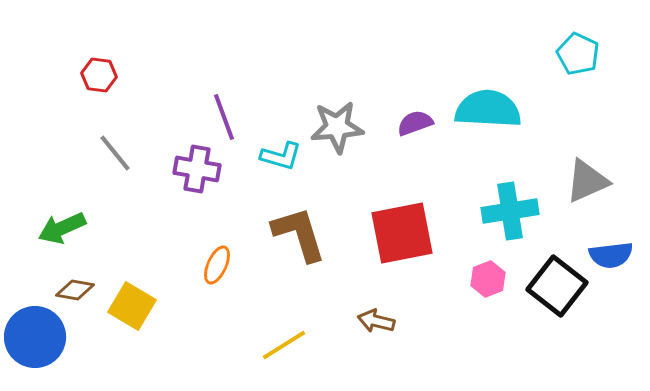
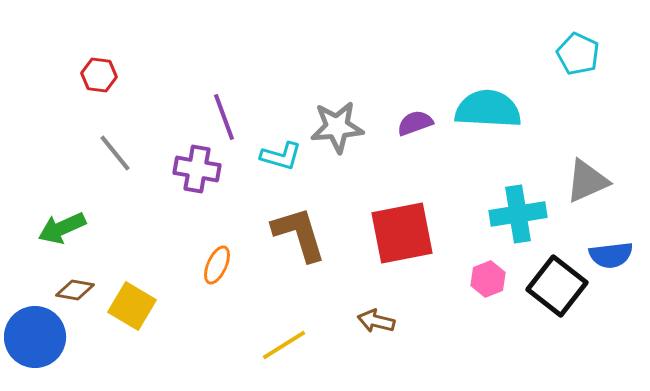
cyan cross: moved 8 px right, 3 px down
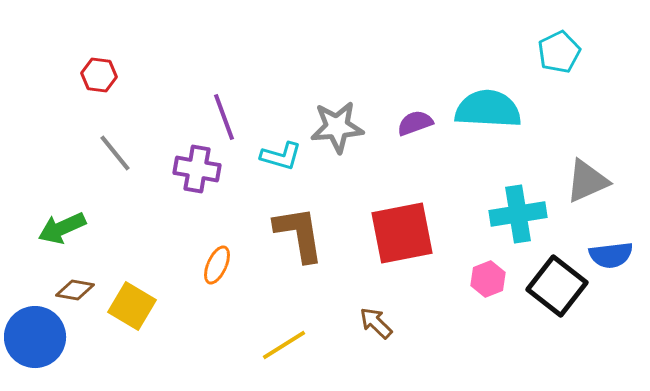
cyan pentagon: moved 19 px left, 2 px up; rotated 21 degrees clockwise
brown L-shape: rotated 8 degrees clockwise
brown arrow: moved 2 px down; rotated 30 degrees clockwise
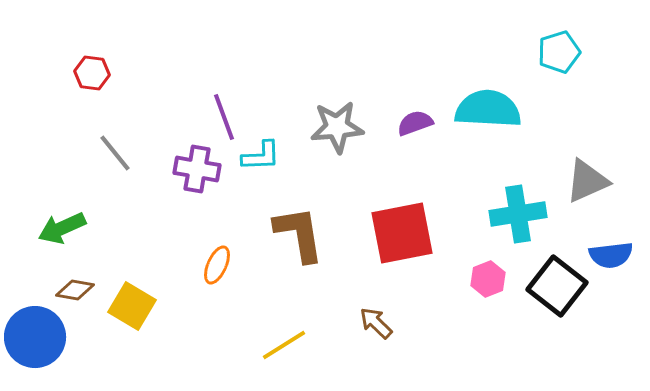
cyan pentagon: rotated 9 degrees clockwise
red hexagon: moved 7 px left, 2 px up
cyan L-shape: moved 20 px left; rotated 18 degrees counterclockwise
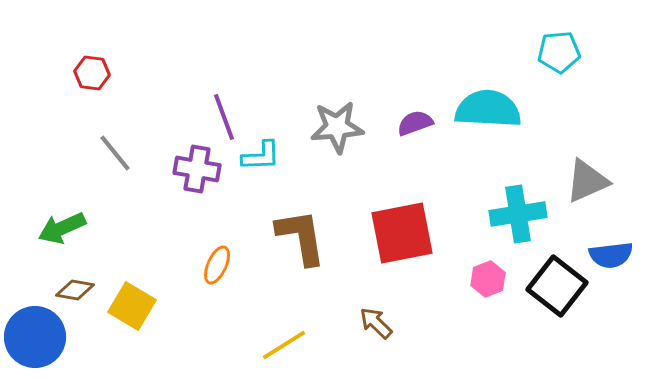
cyan pentagon: rotated 12 degrees clockwise
brown L-shape: moved 2 px right, 3 px down
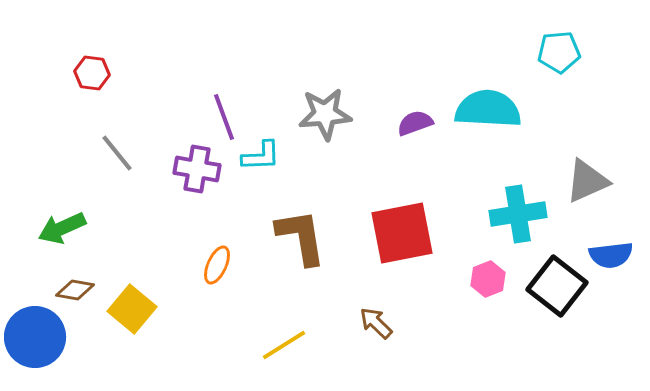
gray star: moved 12 px left, 13 px up
gray line: moved 2 px right
yellow square: moved 3 px down; rotated 9 degrees clockwise
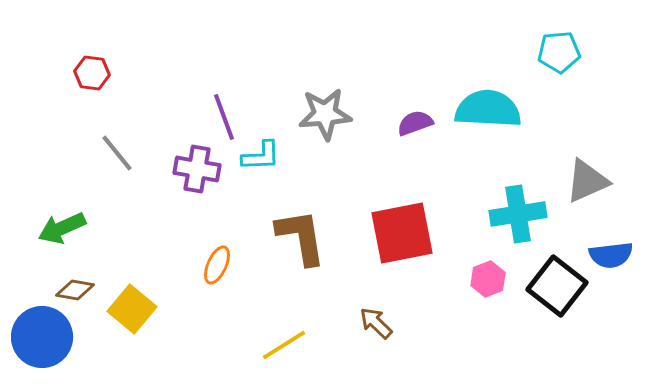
blue circle: moved 7 px right
